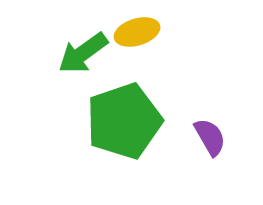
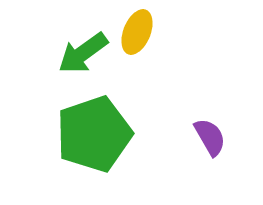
yellow ellipse: rotated 51 degrees counterclockwise
green pentagon: moved 30 px left, 13 px down
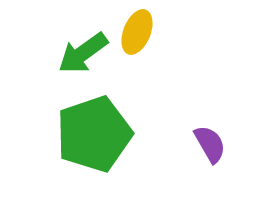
purple semicircle: moved 7 px down
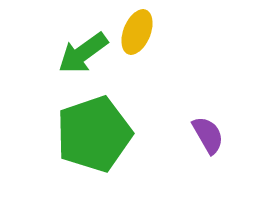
purple semicircle: moved 2 px left, 9 px up
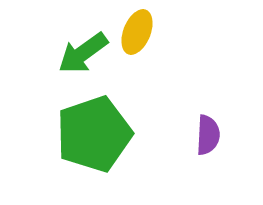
purple semicircle: rotated 33 degrees clockwise
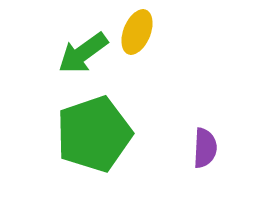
purple semicircle: moved 3 px left, 13 px down
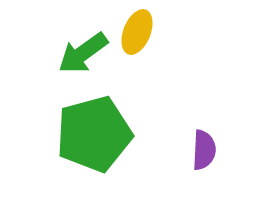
green pentagon: rotated 4 degrees clockwise
purple semicircle: moved 1 px left, 2 px down
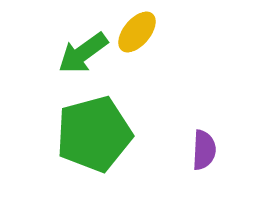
yellow ellipse: rotated 18 degrees clockwise
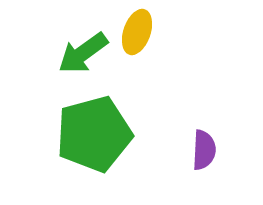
yellow ellipse: rotated 21 degrees counterclockwise
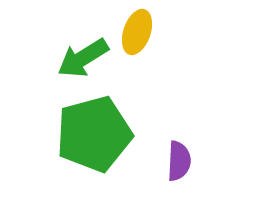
green arrow: moved 5 px down; rotated 4 degrees clockwise
purple semicircle: moved 25 px left, 11 px down
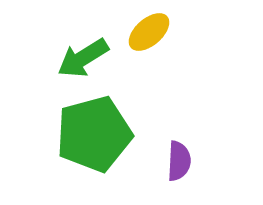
yellow ellipse: moved 12 px right; rotated 30 degrees clockwise
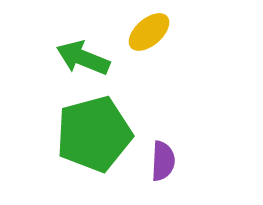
green arrow: rotated 54 degrees clockwise
purple semicircle: moved 16 px left
